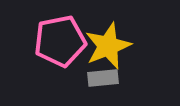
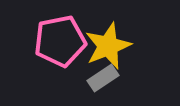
gray rectangle: rotated 28 degrees counterclockwise
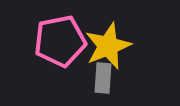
gray rectangle: rotated 52 degrees counterclockwise
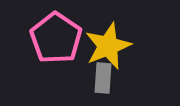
pink pentagon: moved 4 px left, 3 px up; rotated 27 degrees counterclockwise
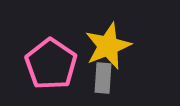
pink pentagon: moved 5 px left, 26 px down
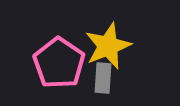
pink pentagon: moved 8 px right, 1 px up
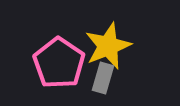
gray rectangle: rotated 12 degrees clockwise
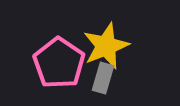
yellow star: moved 2 px left
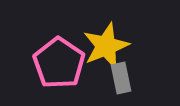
gray rectangle: moved 18 px right; rotated 28 degrees counterclockwise
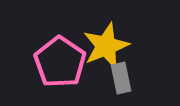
pink pentagon: moved 1 px right, 1 px up
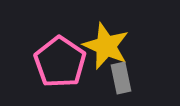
yellow star: rotated 27 degrees counterclockwise
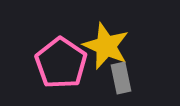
pink pentagon: moved 1 px right, 1 px down
